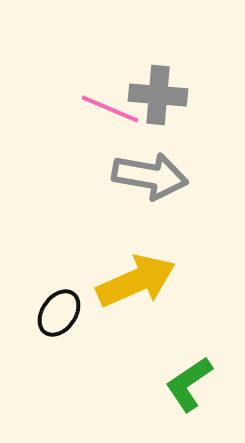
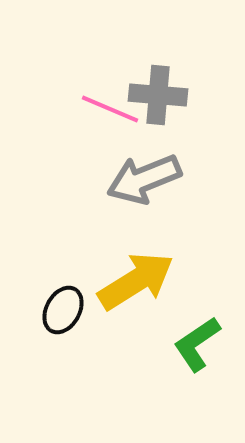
gray arrow: moved 6 px left, 3 px down; rotated 148 degrees clockwise
yellow arrow: rotated 8 degrees counterclockwise
black ellipse: moved 4 px right, 3 px up; rotated 6 degrees counterclockwise
green L-shape: moved 8 px right, 40 px up
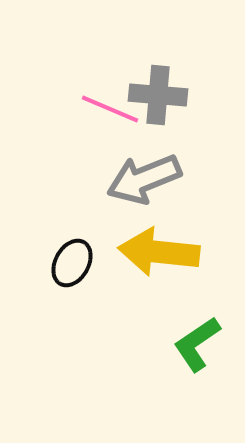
yellow arrow: moved 23 px right, 29 px up; rotated 142 degrees counterclockwise
black ellipse: moved 9 px right, 47 px up
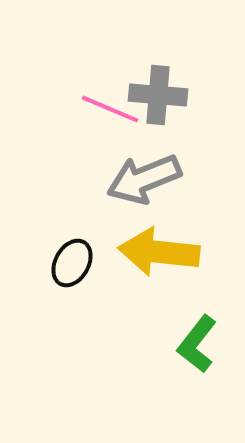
green L-shape: rotated 18 degrees counterclockwise
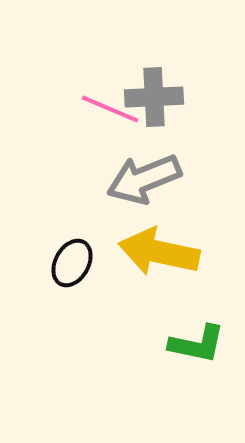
gray cross: moved 4 px left, 2 px down; rotated 8 degrees counterclockwise
yellow arrow: rotated 6 degrees clockwise
green L-shape: rotated 116 degrees counterclockwise
